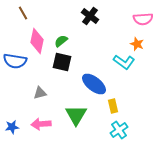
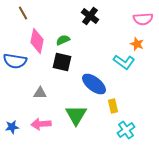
green semicircle: moved 2 px right, 1 px up; rotated 16 degrees clockwise
gray triangle: rotated 16 degrees clockwise
cyan cross: moved 7 px right
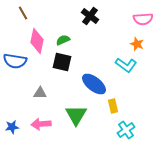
cyan L-shape: moved 2 px right, 3 px down
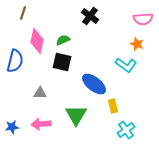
brown line: rotated 48 degrees clockwise
blue semicircle: rotated 85 degrees counterclockwise
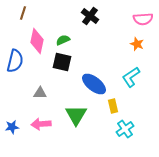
cyan L-shape: moved 5 px right, 12 px down; rotated 110 degrees clockwise
cyan cross: moved 1 px left, 1 px up
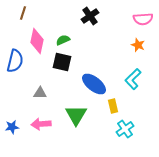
black cross: rotated 18 degrees clockwise
orange star: moved 1 px right, 1 px down
cyan L-shape: moved 2 px right, 2 px down; rotated 10 degrees counterclockwise
